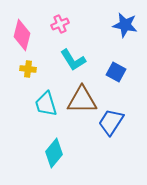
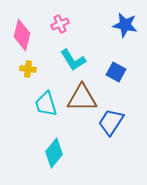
brown triangle: moved 2 px up
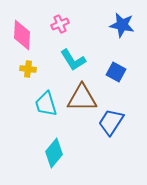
blue star: moved 3 px left
pink diamond: rotated 12 degrees counterclockwise
